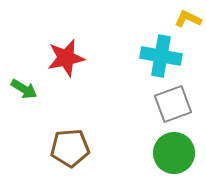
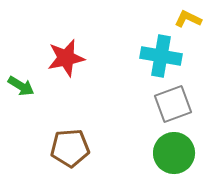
green arrow: moved 3 px left, 3 px up
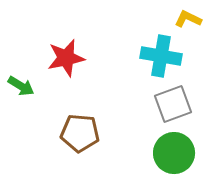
brown pentagon: moved 10 px right, 15 px up; rotated 9 degrees clockwise
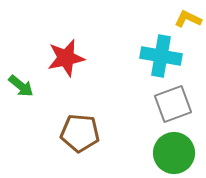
green arrow: rotated 8 degrees clockwise
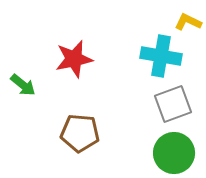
yellow L-shape: moved 3 px down
red star: moved 8 px right, 1 px down
green arrow: moved 2 px right, 1 px up
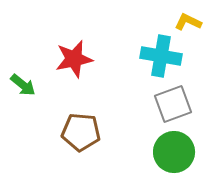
brown pentagon: moved 1 px right, 1 px up
green circle: moved 1 px up
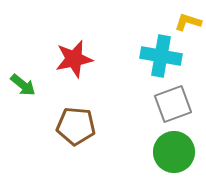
yellow L-shape: rotated 8 degrees counterclockwise
brown pentagon: moved 5 px left, 6 px up
